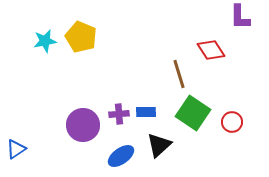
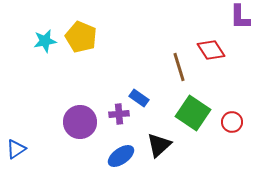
brown line: moved 7 px up
blue rectangle: moved 7 px left, 14 px up; rotated 36 degrees clockwise
purple circle: moved 3 px left, 3 px up
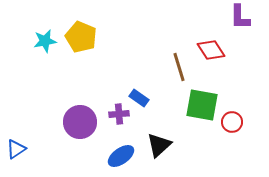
green square: moved 9 px right, 8 px up; rotated 24 degrees counterclockwise
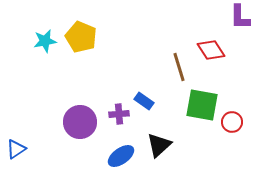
blue rectangle: moved 5 px right, 3 px down
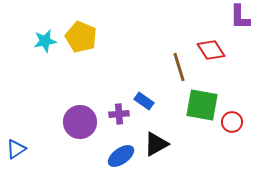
black triangle: moved 3 px left, 1 px up; rotated 12 degrees clockwise
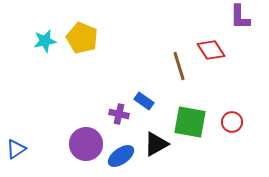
yellow pentagon: moved 1 px right, 1 px down
brown line: moved 1 px up
green square: moved 12 px left, 17 px down
purple cross: rotated 18 degrees clockwise
purple circle: moved 6 px right, 22 px down
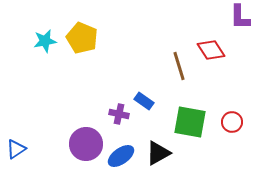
black triangle: moved 2 px right, 9 px down
